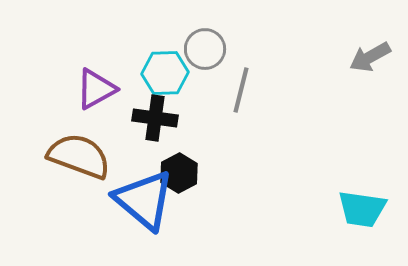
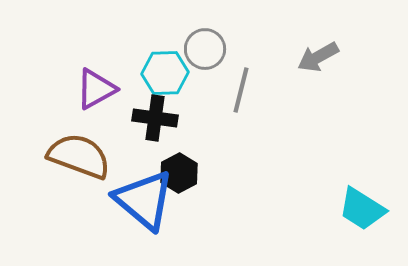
gray arrow: moved 52 px left
cyan trapezoid: rotated 24 degrees clockwise
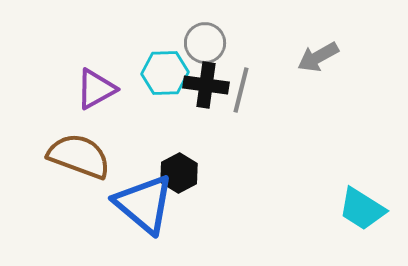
gray circle: moved 6 px up
black cross: moved 51 px right, 33 px up
blue triangle: moved 4 px down
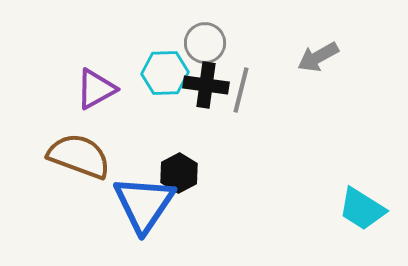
blue triangle: rotated 24 degrees clockwise
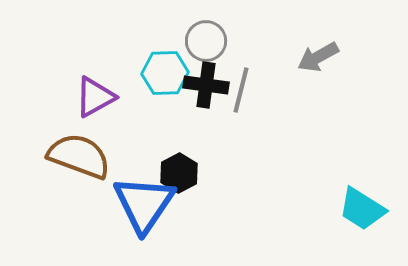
gray circle: moved 1 px right, 2 px up
purple triangle: moved 1 px left, 8 px down
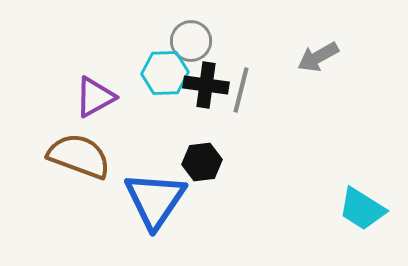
gray circle: moved 15 px left
black hexagon: moved 23 px right, 11 px up; rotated 21 degrees clockwise
blue triangle: moved 11 px right, 4 px up
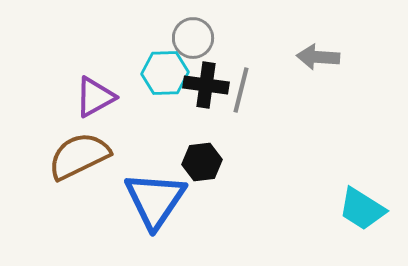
gray circle: moved 2 px right, 3 px up
gray arrow: rotated 33 degrees clockwise
brown semicircle: rotated 46 degrees counterclockwise
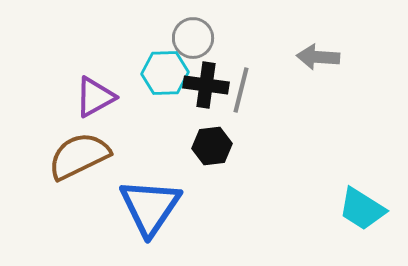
black hexagon: moved 10 px right, 16 px up
blue triangle: moved 5 px left, 7 px down
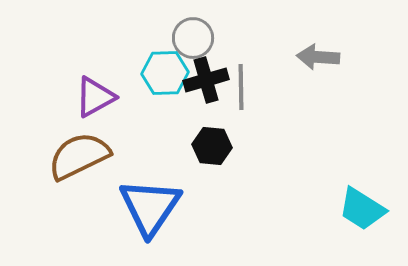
black cross: moved 5 px up; rotated 24 degrees counterclockwise
gray line: moved 3 px up; rotated 15 degrees counterclockwise
black hexagon: rotated 12 degrees clockwise
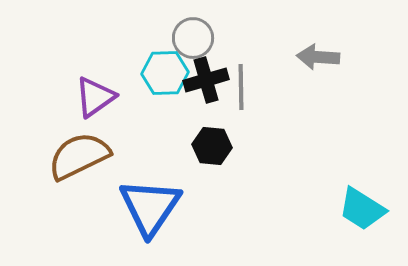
purple triangle: rotated 6 degrees counterclockwise
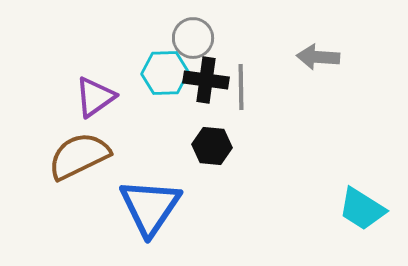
black cross: rotated 24 degrees clockwise
